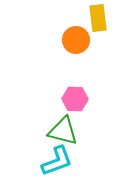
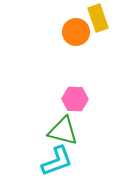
yellow rectangle: rotated 12 degrees counterclockwise
orange circle: moved 8 px up
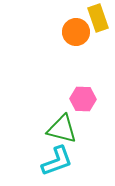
pink hexagon: moved 8 px right
green triangle: moved 1 px left, 2 px up
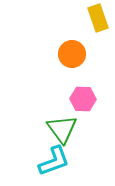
orange circle: moved 4 px left, 22 px down
green triangle: rotated 40 degrees clockwise
cyan L-shape: moved 3 px left
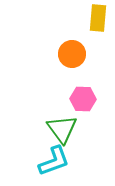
yellow rectangle: rotated 24 degrees clockwise
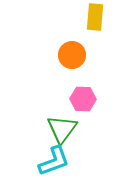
yellow rectangle: moved 3 px left, 1 px up
orange circle: moved 1 px down
green triangle: rotated 12 degrees clockwise
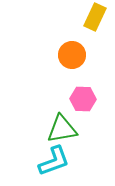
yellow rectangle: rotated 20 degrees clockwise
green triangle: rotated 44 degrees clockwise
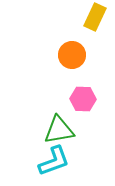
green triangle: moved 3 px left, 1 px down
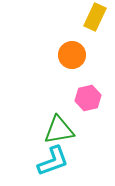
pink hexagon: moved 5 px right, 1 px up; rotated 15 degrees counterclockwise
cyan L-shape: moved 1 px left
